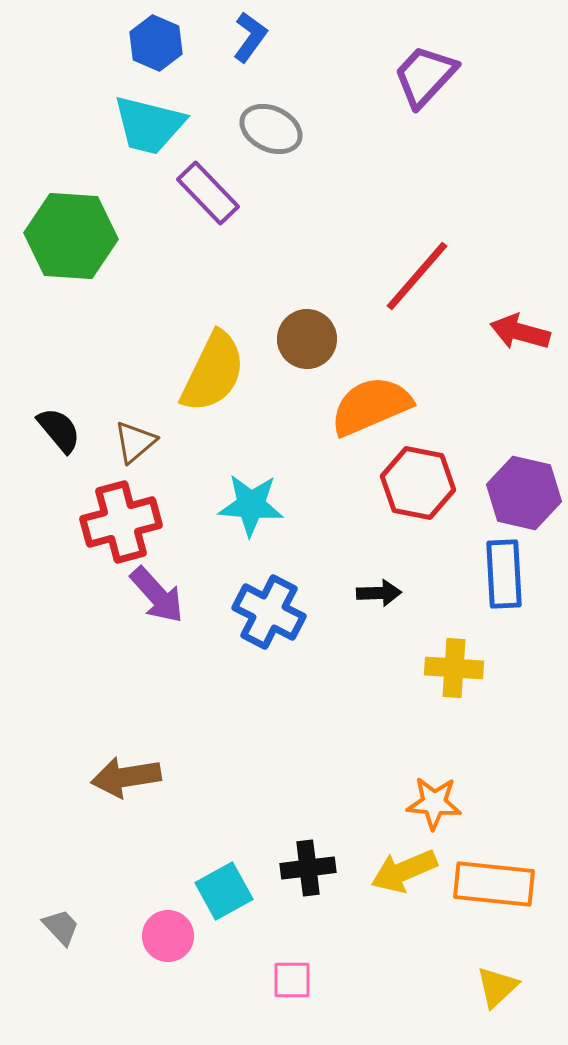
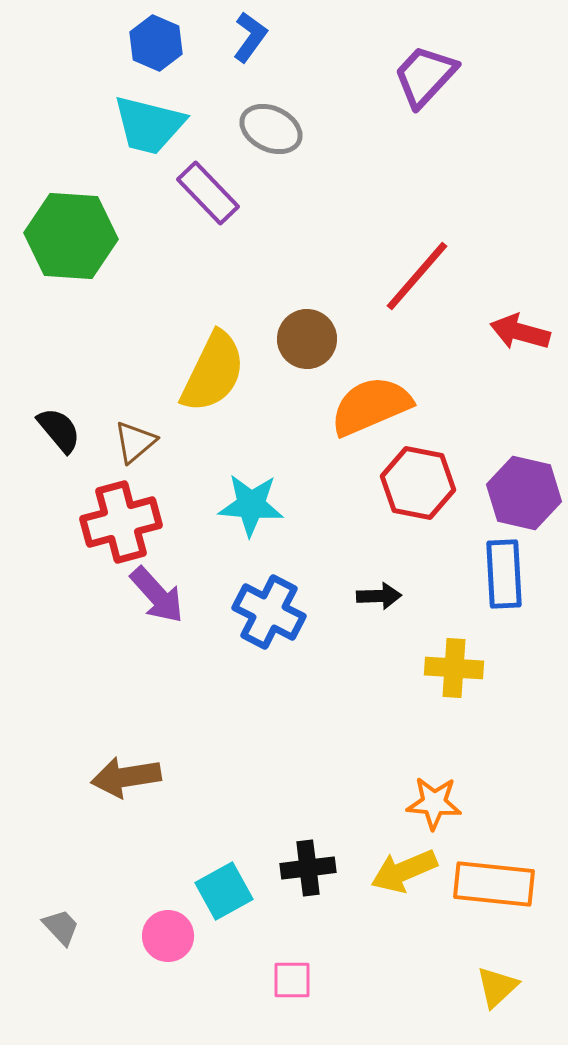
black arrow: moved 3 px down
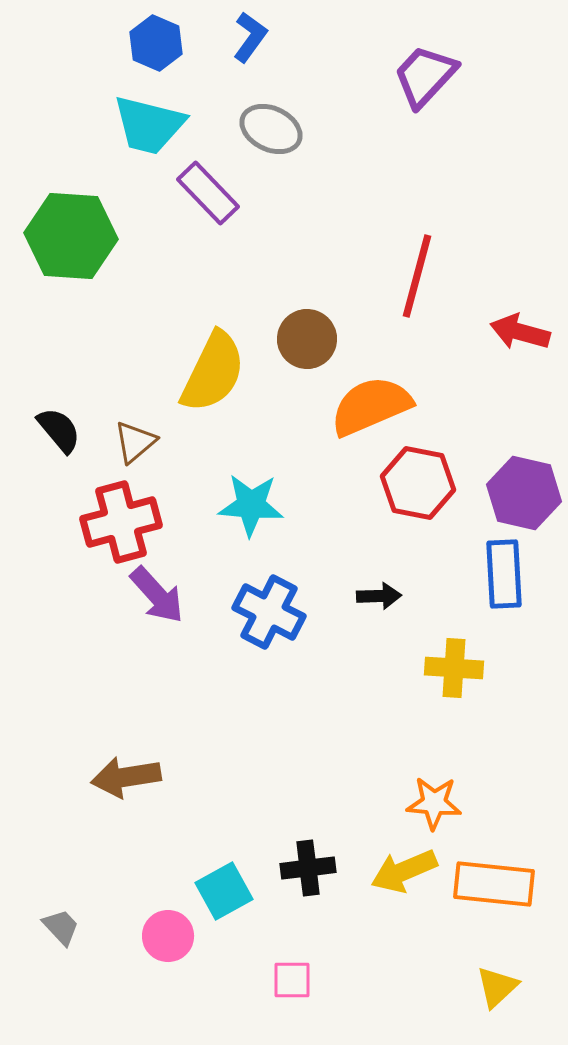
red line: rotated 26 degrees counterclockwise
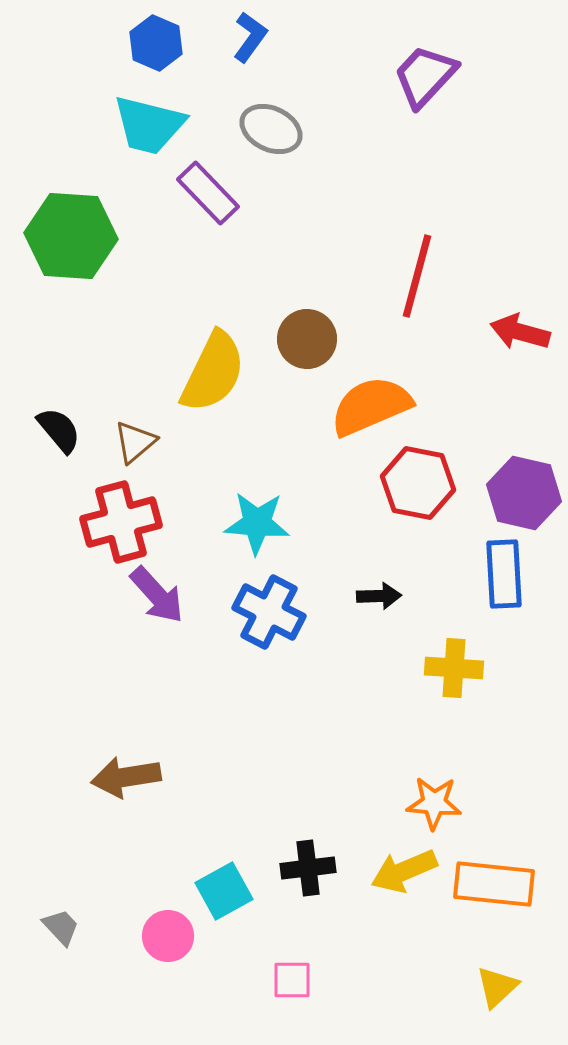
cyan star: moved 6 px right, 18 px down
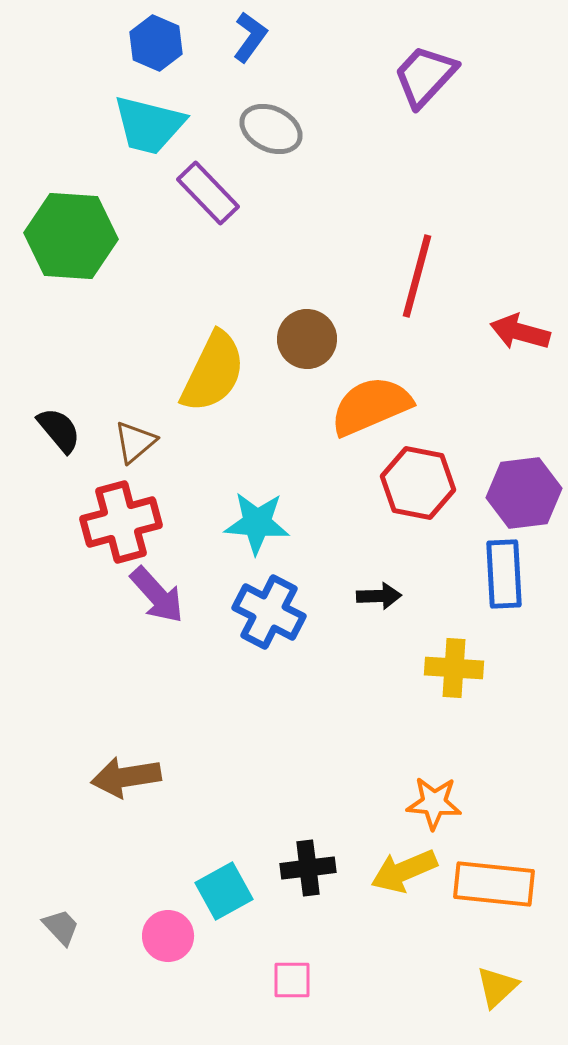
purple hexagon: rotated 20 degrees counterclockwise
